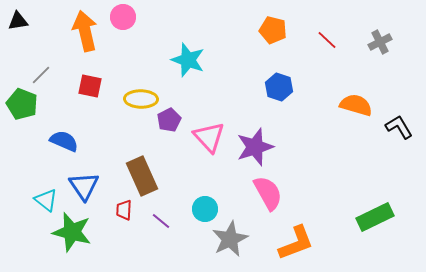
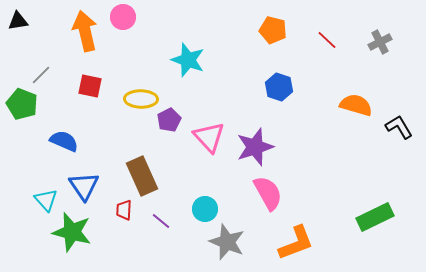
cyan triangle: rotated 10 degrees clockwise
gray star: moved 3 px left, 3 px down; rotated 24 degrees counterclockwise
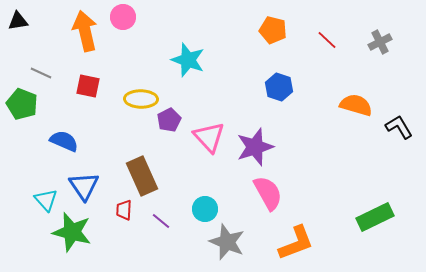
gray line: moved 2 px up; rotated 70 degrees clockwise
red square: moved 2 px left
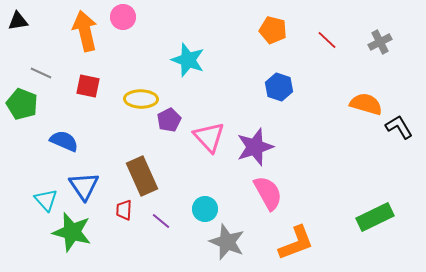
orange semicircle: moved 10 px right, 1 px up
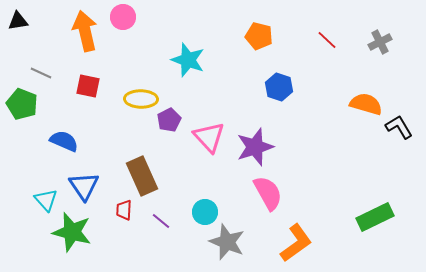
orange pentagon: moved 14 px left, 6 px down
cyan circle: moved 3 px down
orange L-shape: rotated 15 degrees counterclockwise
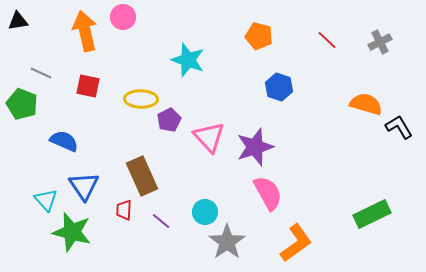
green rectangle: moved 3 px left, 3 px up
gray star: rotated 15 degrees clockwise
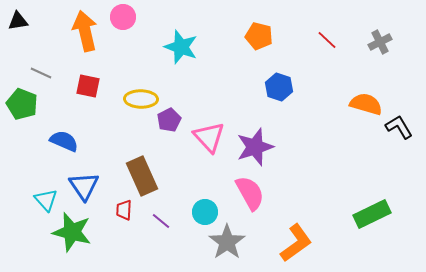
cyan star: moved 7 px left, 13 px up
pink semicircle: moved 18 px left
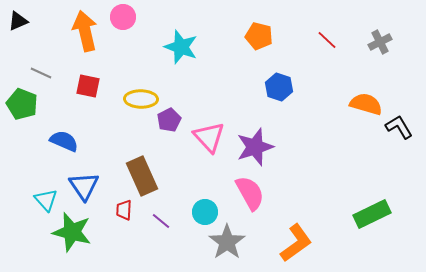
black triangle: rotated 15 degrees counterclockwise
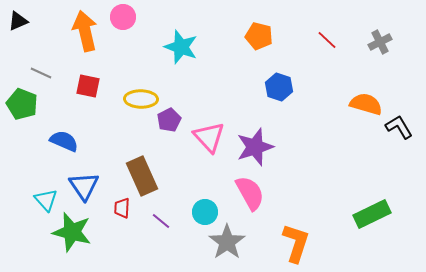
red trapezoid: moved 2 px left, 2 px up
orange L-shape: rotated 36 degrees counterclockwise
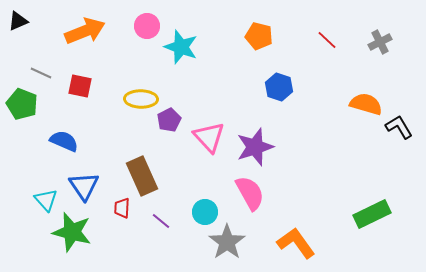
pink circle: moved 24 px right, 9 px down
orange arrow: rotated 81 degrees clockwise
red square: moved 8 px left
orange L-shape: rotated 54 degrees counterclockwise
